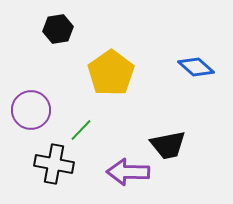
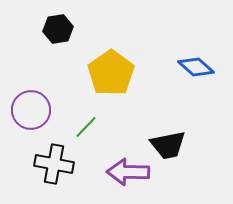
green line: moved 5 px right, 3 px up
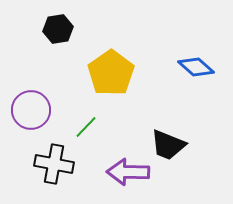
black trapezoid: rotated 33 degrees clockwise
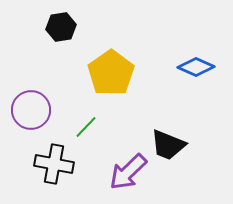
black hexagon: moved 3 px right, 2 px up
blue diamond: rotated 18 degrees counterclockwise
purple arrow: rotated 45 degrees counterclockwise
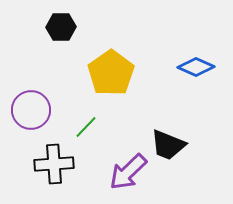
black hexagon: rotated 8 degrees clockwise
black cross: rotated 15 degrees counterclockwise
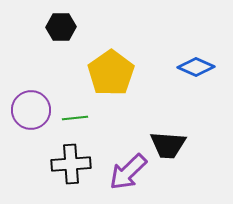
green line: moved 11 px left, 9 px up; rotated 40 degrees clockwise
black trapezoid: rotated 18 degrees counterclockwise
black cross: moved 17 px right
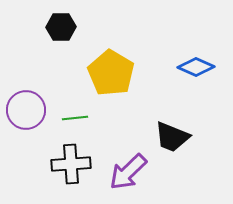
yellow pentagon: rotated 6 degrees counterclockwise
purple circle: moved 5 px left
black trapezoid: moved 4 px right, 8 px up; rotated 18 degrees clockwise
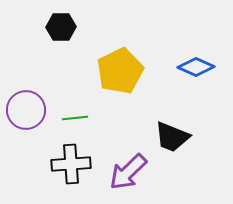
yellow pentagon: moved 9 px right, 2 px up; rotated 15 degrees clockwise
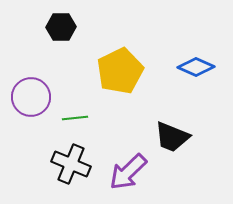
purple circle: moved 5 px right, 13 px up
black cross: rotated 27 degrees clockwise
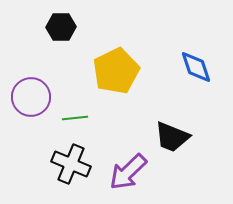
blue diamond: rotated 48 degrees clockwise
yellow pentagon: moved 4 px left
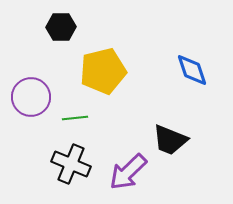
blue diamond: moved 4 px left, 3 px down
yellow pentagon: moved 13 px left; rotated 12 degrees clockwise
black trapezoid: moved 2 px left, 3 px down
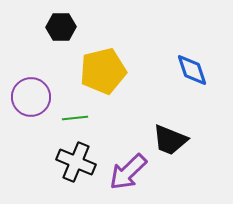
black cross: moved 5 px right, 2 px up
